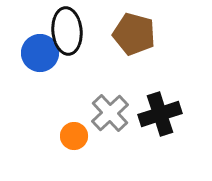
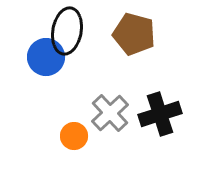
black ellipse: rotated 15 degrees clockwise
blue circle: moved 6 px right, 4 px down
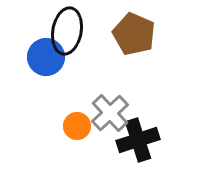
brown pentagon: rotated 9 degrees clockwise
black cross: moved 22 px left, 26 px down
orange circle: moved 3 px right, 10 px up
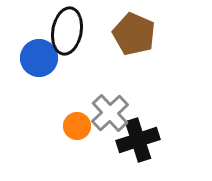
blue circle: moved 7 px left, 1 px down
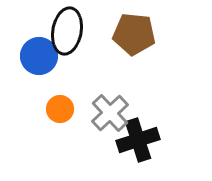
brown pentagon: rotated 18 degrees counterclockwise
blue circle: moved 2 px up
orange circle: moved 17 px left, 17 px up
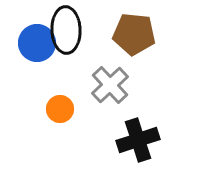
black ellipse: moved 1 px left, 1 px up; rotated 12 degrees counterclockwise
blue circle: moved 2 px left, 13 px up
gray cross: moved 28 px up
